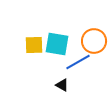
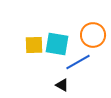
orange circle: moved 1 px left, 6 px up
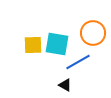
orange circle: moved 2 px up
yellow square: moved 1 px left
black triangle: moved 3 px right
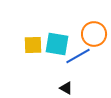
orange circle: moved 1 px right, 1 px down
blue line: moved 6 px up
black triangle: moved 1 px right, 3 px down
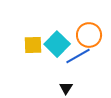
orange circle: moved 5 px left, 1 px down
cyan square: rotated 35 degrees clockwise
black triangle: rotated 32 degrees clockwise
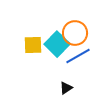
orange circle: moved 14 px left, 2 px up
black triangle: rotated 24 degrees clockwise
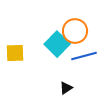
orange circle: moved 2 px up
yellow square: moved 18 px left, 8 px down
blue line: moved 6 px right; rotated 15 degrees clockwise
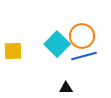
orange circle: moved 7 px right, 5 px down
yellow square: moved 2 px left, 2 px up
black triangle: rotated 32 degrees clockwise
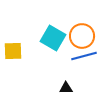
cyan square: moved 4 px left, 6 px up; rotated 15 degrees counterclockwise
